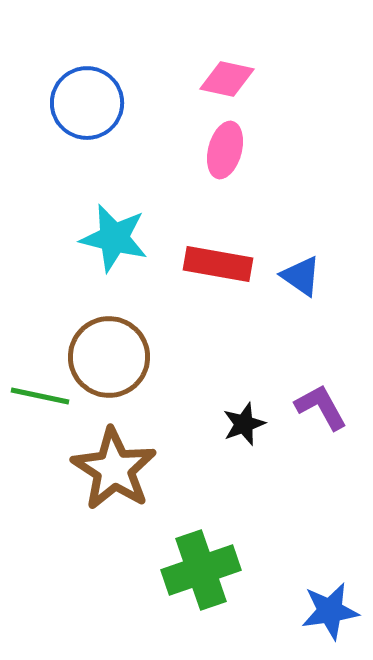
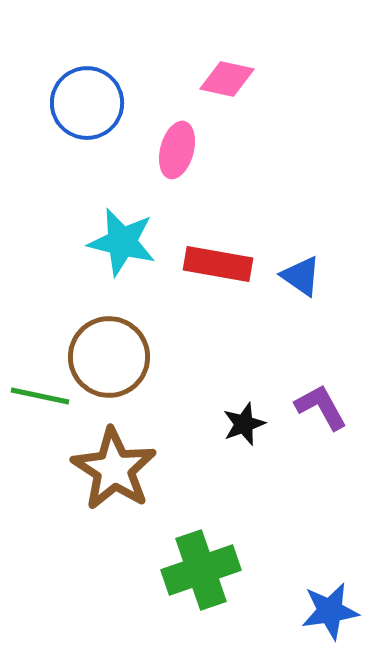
pink ellipse: moved 48 px left
cyan star: moved 8 px right, 4 px down
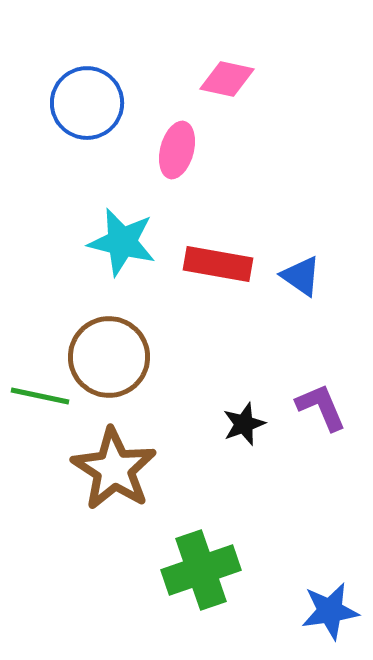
purple L-shape: rotated 6 degrees clockwise
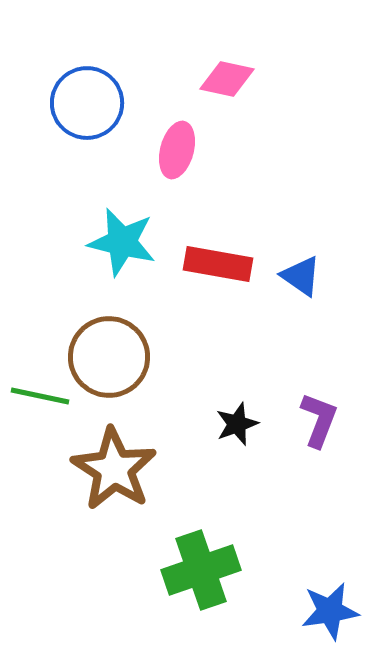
purple L-shape: moved 2 px left, 13 px down; rotated 44 degrees clockwise
black star: moved 7 px left
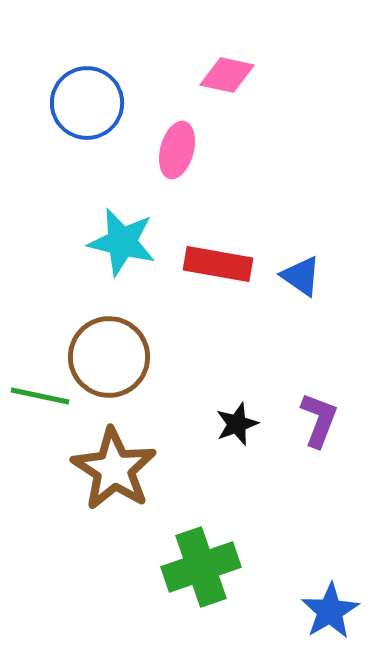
pink diamond: moved 4 px up
green cross: moved 3 px up
blue star: rotated 22 degrees counterclockwise
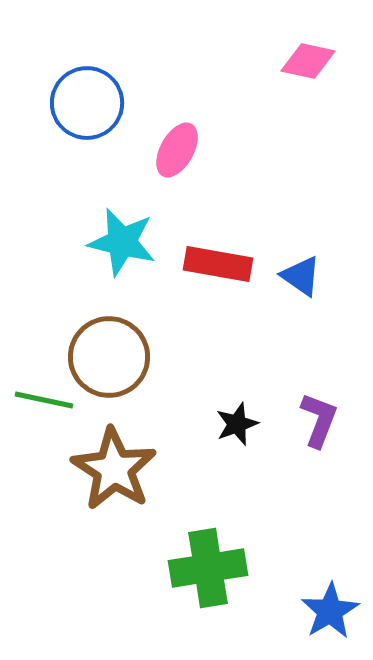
pink diamond: moved 81 px right, 14 px up
pink ellipse: rotated 14 degrees clockwise
green line: moved 4 px right, 4 px down
green cross: moved 7 px right, 1 px down; rotated 10 degrees clockwise
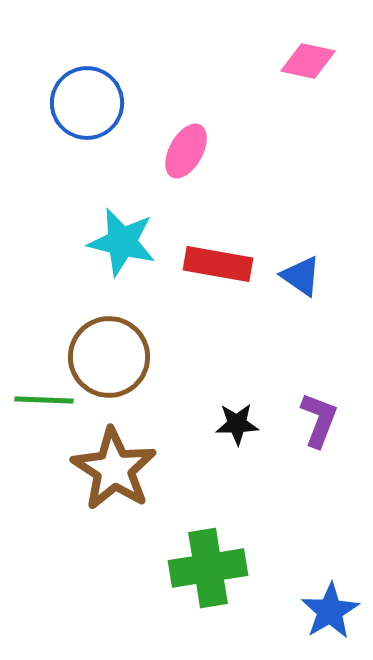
pink ellipse: moved 9 px right, 1 px down
green line: rotated 10 degrees counterclockwise
black star: rotated 18 degrees clockwise
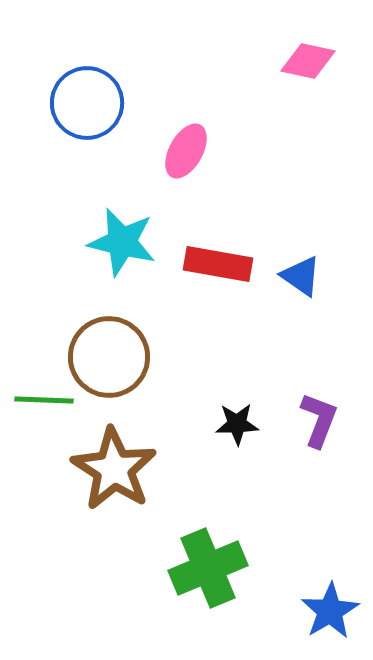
green cross: rotated 14 degrees counterclockwise
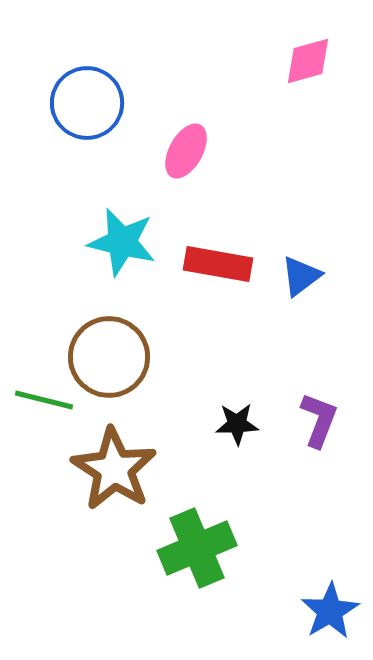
pink diamond: rotated 28 degrees counterclockwise
blue triangle: rotated 48 degrees clockwise
green line: rotated 12 degrees clockwise
green cross: moved 11 px left, 20 px up
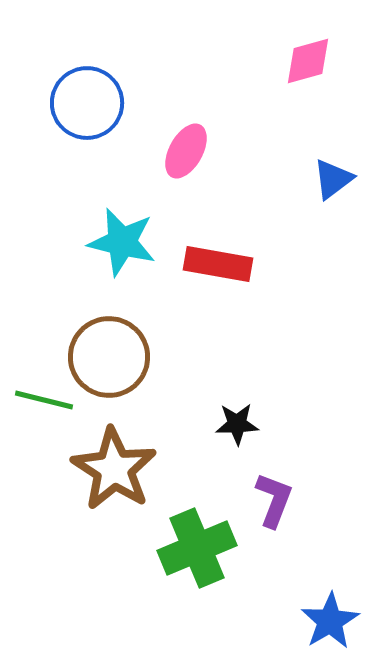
blue triangle: moved 32 px right, 97 px up
purple L-shape: moved 45 px left, 80 px down
blue star: moved 10 px down
